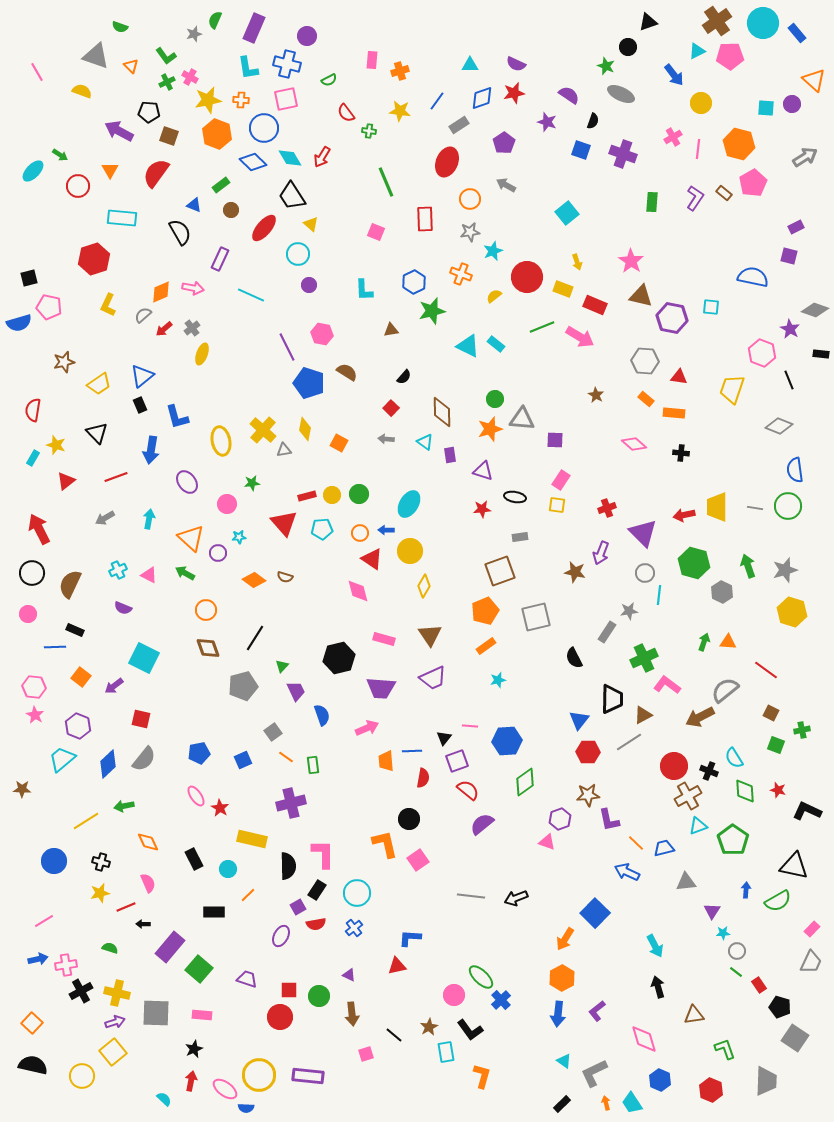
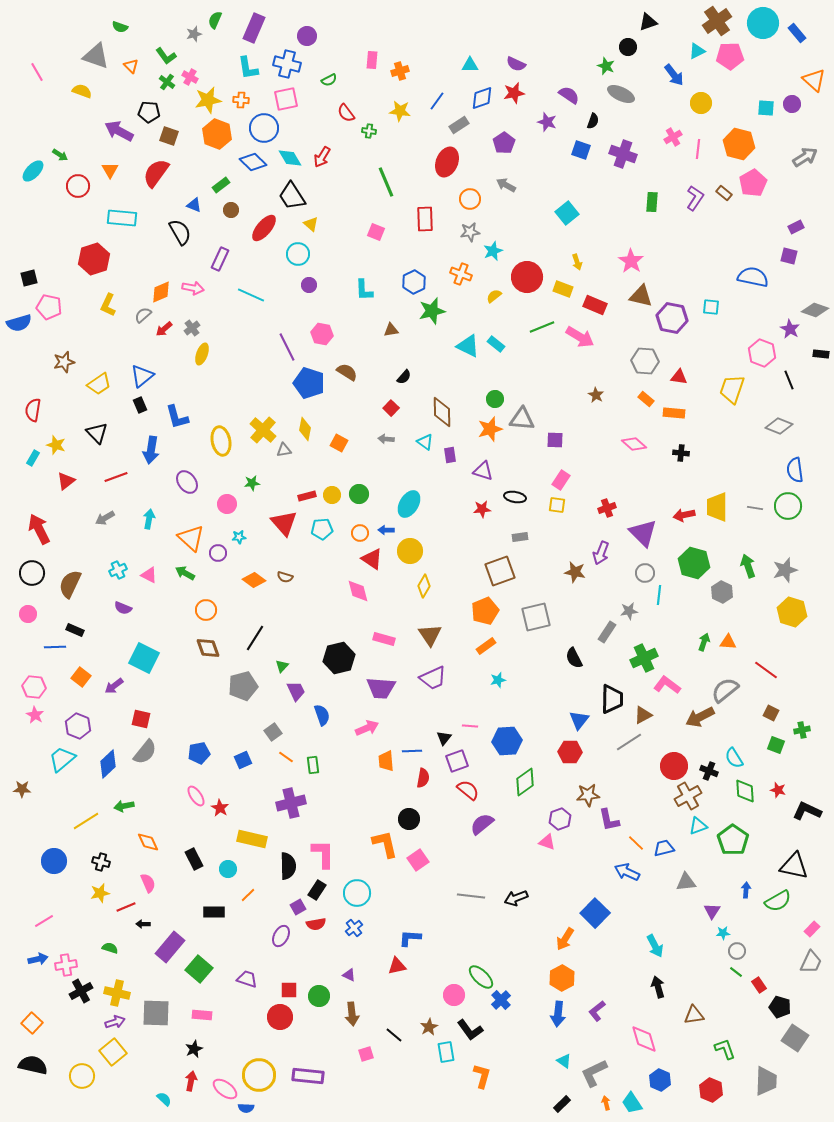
green cross at (167, 82): rotated 28 degrees counterclockwise
red hexagon at (588, 752): moved 18 px left
gray semicircle at (144, 759): moved 1 px right, 7 px up
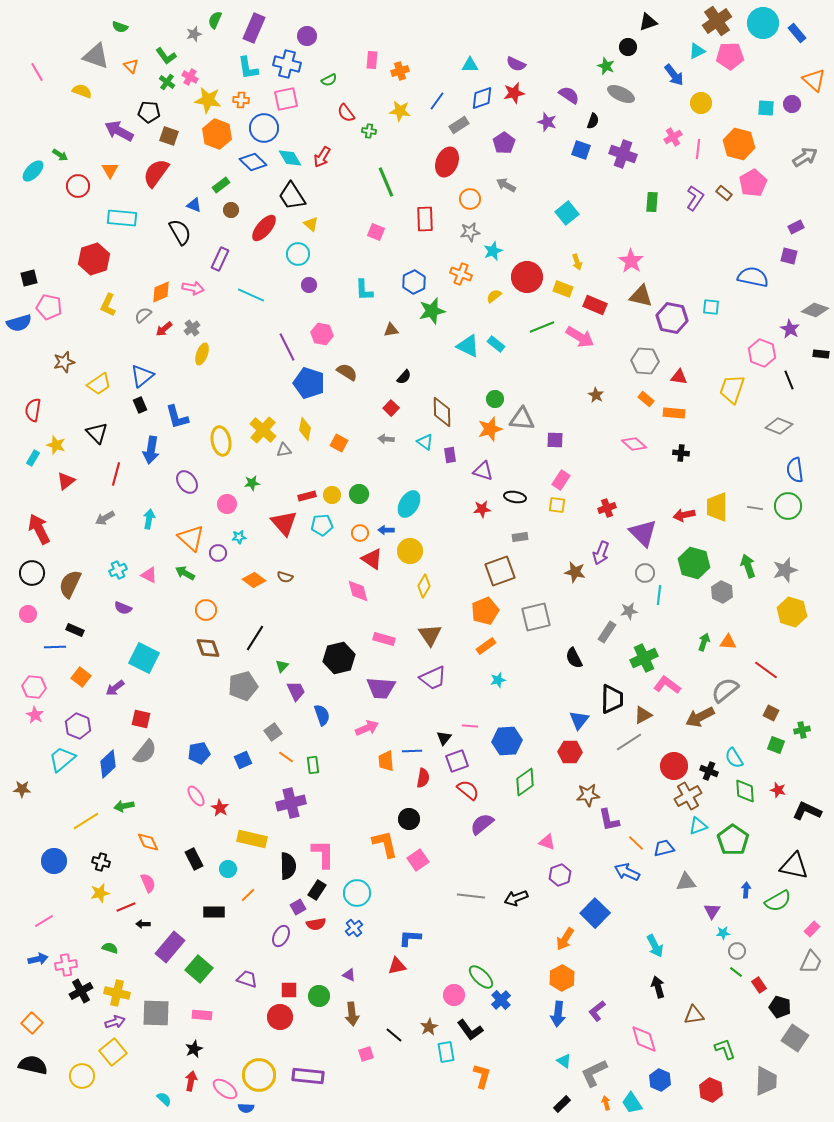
yellow star at (208, 100): rotated 20 degrees clockwise
red line at (116, 477): moved 3 px up; rotated 55 degrees counterclockwise
cyan pentagon at (322, 529): moved 4 px up
purple arrow at (114, 686): moved 1 px right, 2 px down
purple hexagon at (560, 819): moved 56 px down
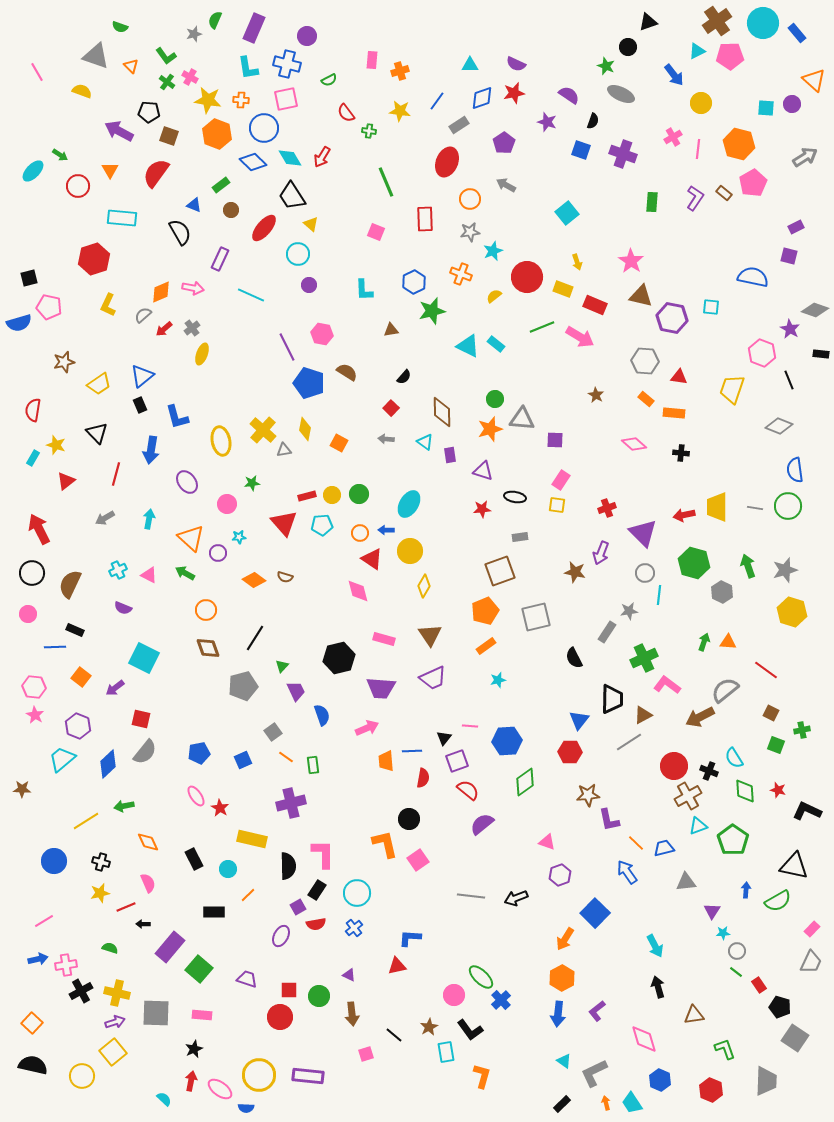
blue arrow at (627, 872): rotated 30 degrees clockwise
pink ellipse at (225, 1089): moved 5 px left
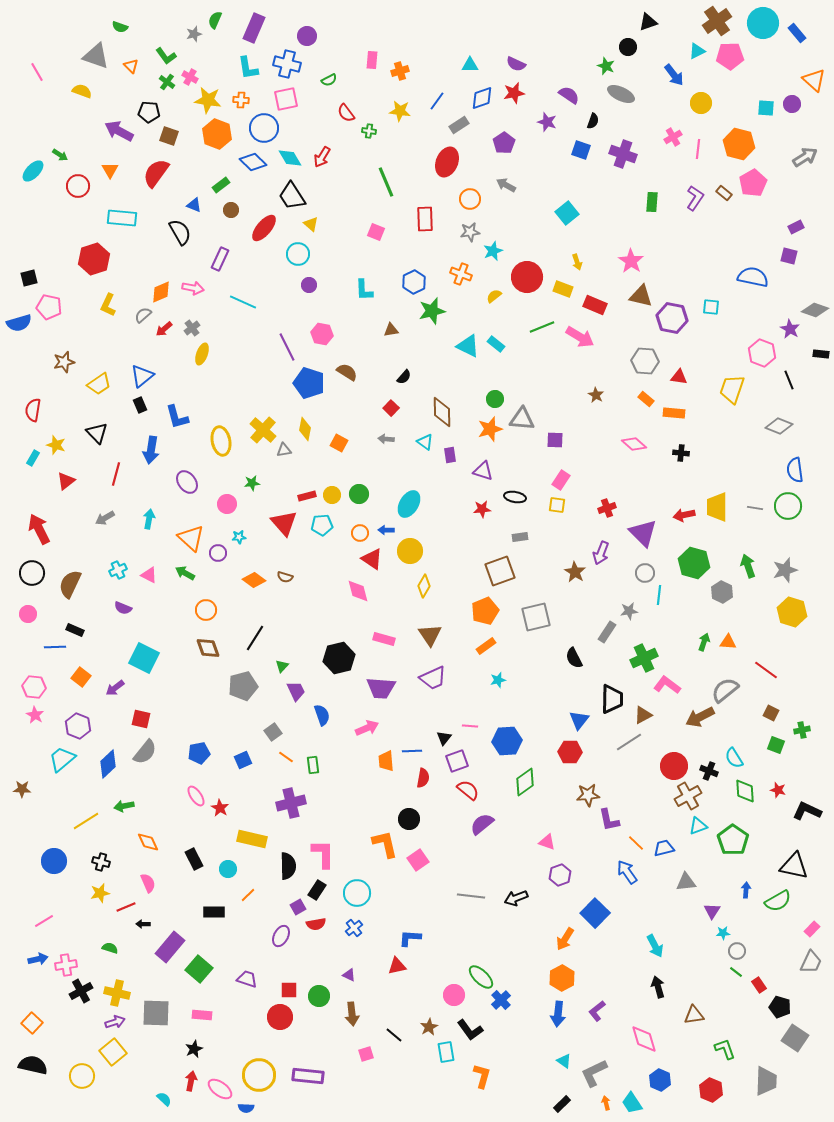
cyan line at (251, 295): moved 8 px left, 7 px down
brown star at (575, 572): rotated 20 degrees clockwise
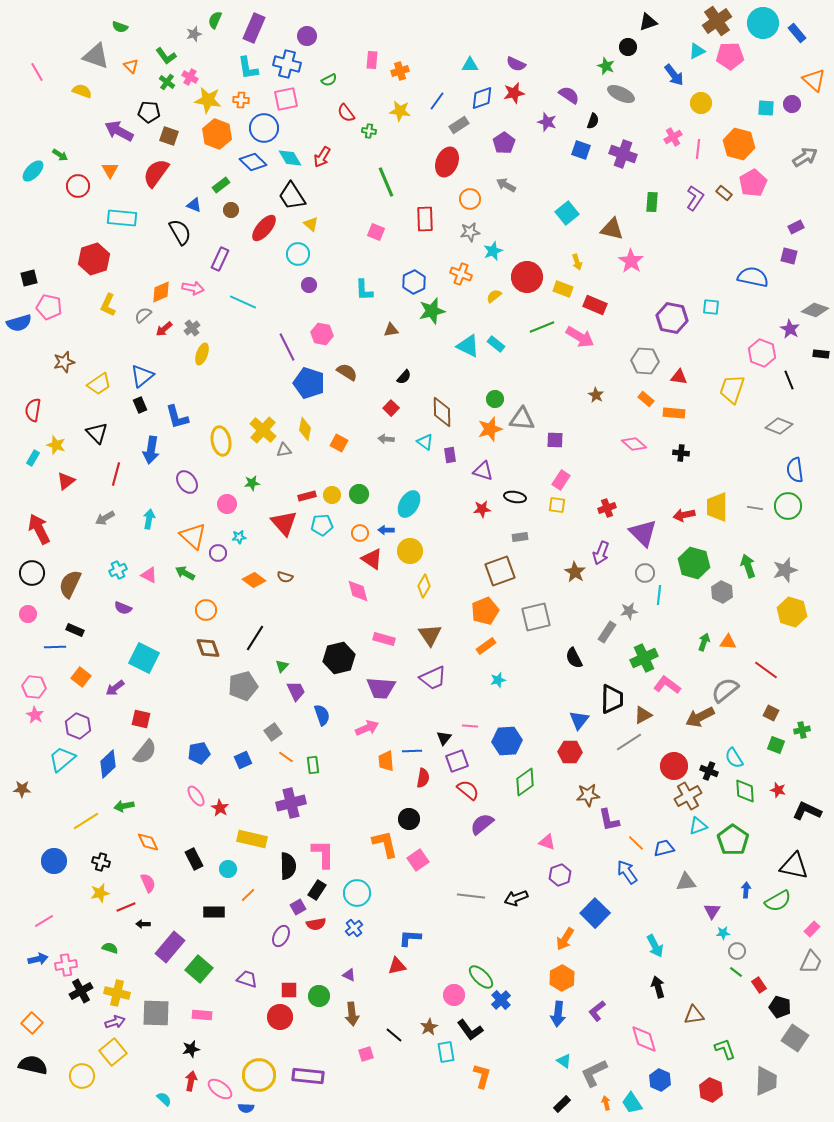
brown triangle at (641, 296): moved 29 px left, 67 px up
orange triangle at (191, 538): moved 2 px right, 2 px up
black star at (194, 1049): moved 3 px left; rotated 12 degrees clockwise
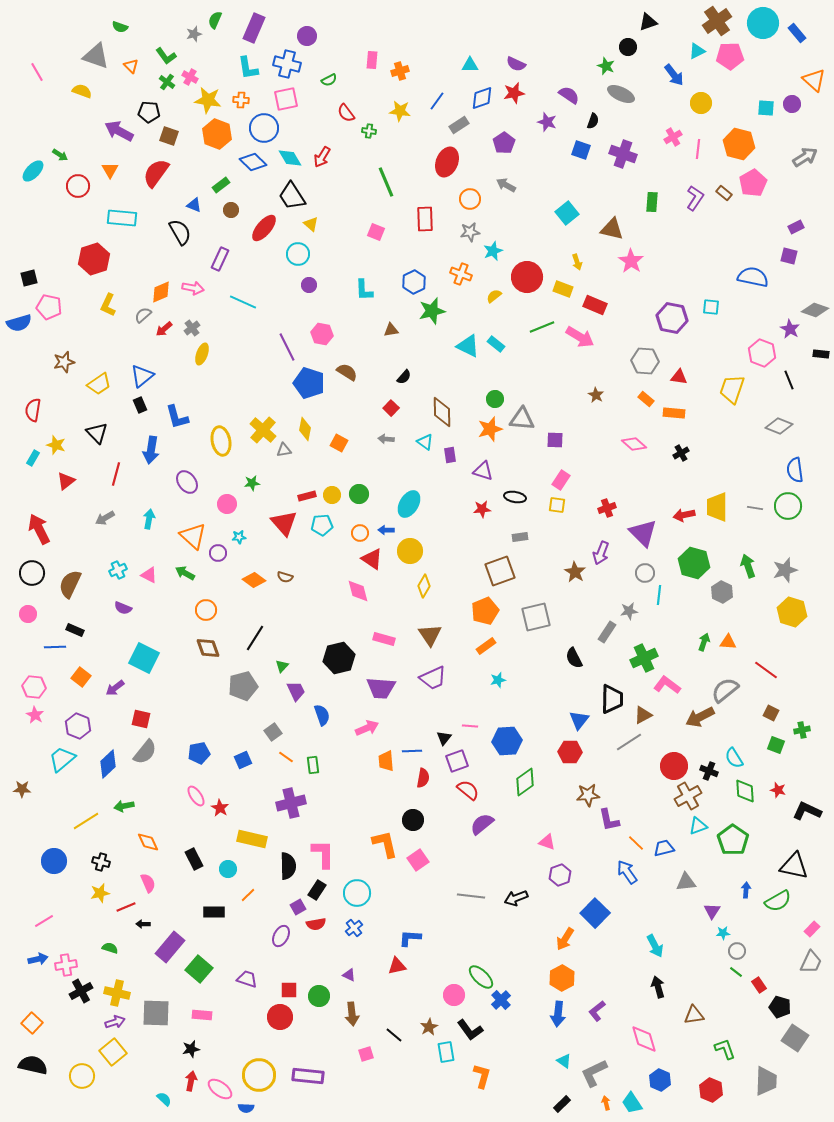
black cross at (681, 453): rotated 35 degrees counterclockwise
black circle at (409, 819): moved 4 px right, 1 px down
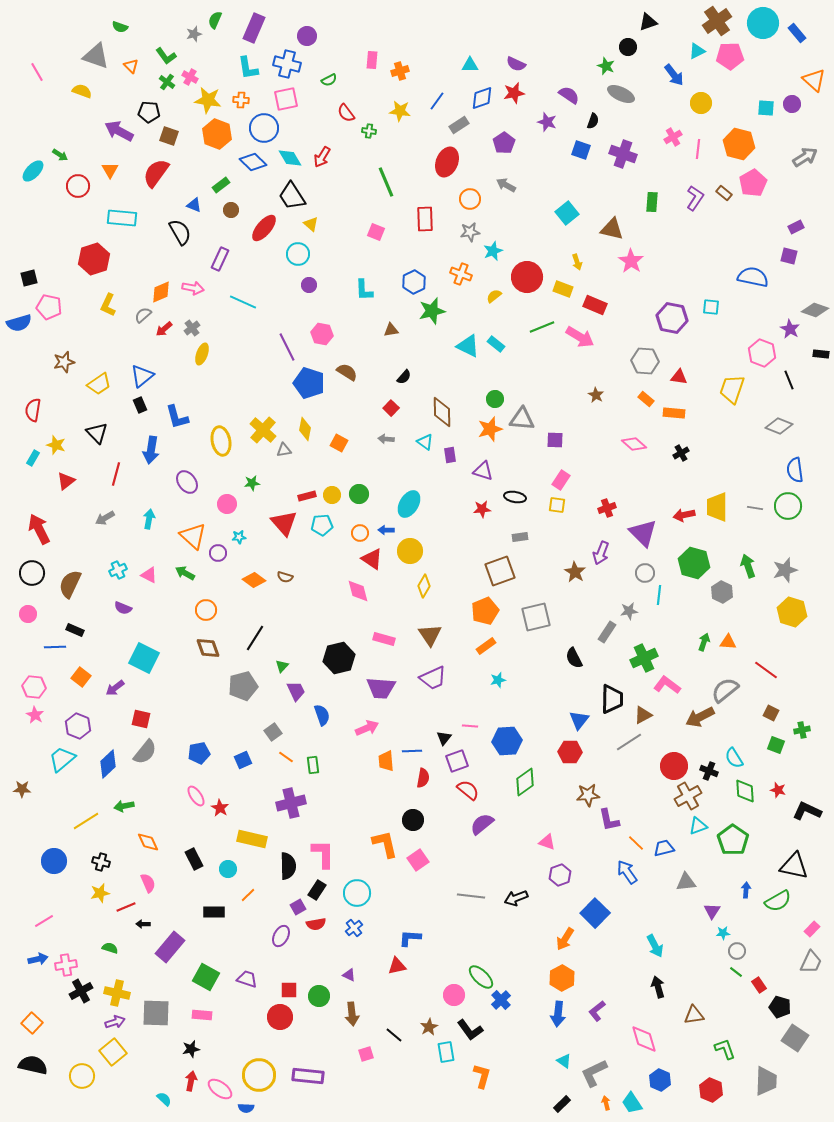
green square at (199, 969): moved 7 px right, 8 px down; rotated 12 degrees counterclockwise
